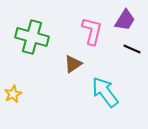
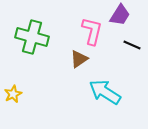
purple trapezoid: moved 5 px left, 5 px up
black line: moved 4 px up
brown triangle: moved 6 px right, 5 px up
cyan arrow: rotated 20 degrees counterclockwise
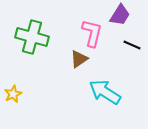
pink L-shape: moved 2 px down
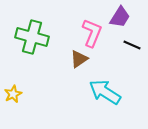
purple trapezoid: moved 2 px down
pink L-shape: rotated 8 degrees clockwise
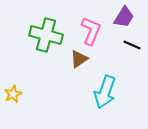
purple trapezoid: moved 4 px right
pink L-shape: moved 1 px left, 2 px up
green cross: moved 14 px right, 2 px up
cyan arrow: rotated 104 degrees counterclockwise
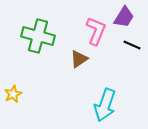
pink L-shape: moved 5 px right
green cross: moved 8 px left, 1 px down
cyan arrow: moved 13 px down
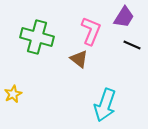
pink L-shape: moved 5 px left
green cross: moved 1 px left, 1 px down
brown triangle: rotated 48 degrees counterclockwise
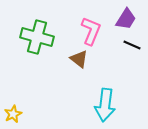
purple trapezoid: moved 2 px right, 2 px down
yellow star: moved 20 px down
cyan arrow: rotated 12 degrees counterclockwise
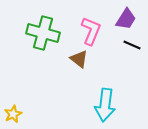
green cross: moved 6 px right, 4 px up
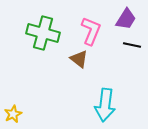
black line: rotated 12 degrees counterclockwise
